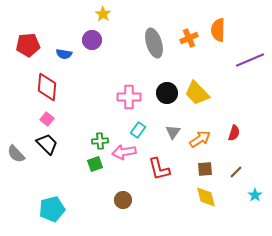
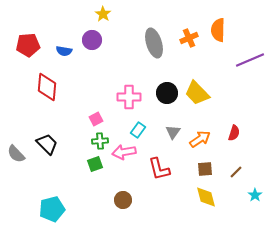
blue semicircle: moved 3 px up
pink square: moved 49 px right; rotated 24 degrees clockwise
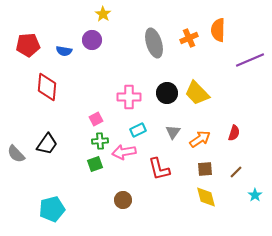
cyan rectangle: rotated 28 degrees clockwise
black trapezoid: rotated 80 degrees clockwise
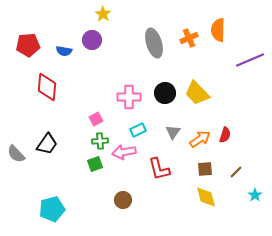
black circle: moved 2 px left
red semicircle: moved 9 px left, 2 px down
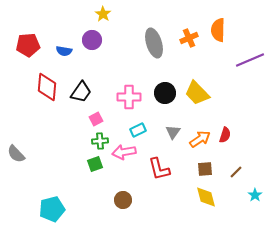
black trapezoid: moved 34 px right, 52 px up
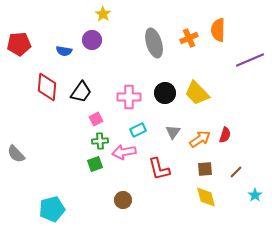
red pentagon: moved 9 px left, 1 px up
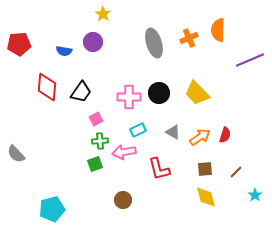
purple circle: moved 1 px right, 2 px down
black circle: moved 6 px left
gray triangle: rotated 35 degrees counterclockwise
orange arrow: moved 2 px up
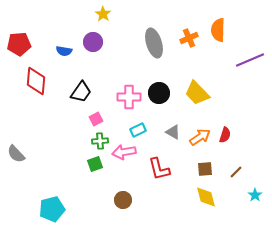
red diamond: moved 11 px left, 6 px up
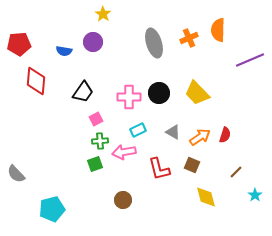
black trapezoid: moved 2 px right
gray semicircle: moved 20 px down
brown square: moved 13 px left, 4 px up; rotated 28 degrees clockwise
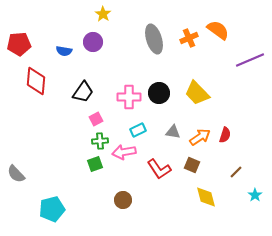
orange semicircle: rotated 125 degrees clockwise
gray ellipse: moved 4 px up
gray triangle: rotated 21 degrees counterclockwise
red L-shape: rotated 20 degrees counterclockwise
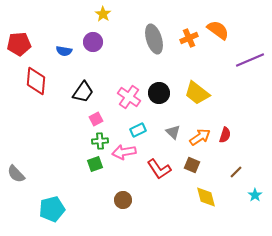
yellow trapezoid: rotated 8 degrees counterclockwise
pink cross: rotated 35 degrees clockwise
gray triangle: rotated 35 degrees clockwise
